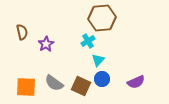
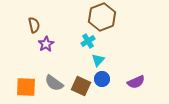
brown hexagon: moved 1 px up; rotated 16 degrees counterclockwise
brown semicircle: moved 12 px right, 7 px up
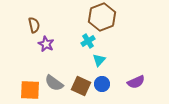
purple star: rotated 14 degrees counterclockwise
cyan triangle: moved 1 px right
blue circle: moved 5 px down
orange square: moved 4 px right, 3 px down
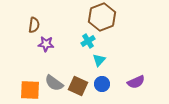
brown semicircle: rotated 21 degrees clockwise
purple star: rotated 21 degrees counterclockwise
brown square: moved 3 px left
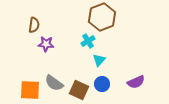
brown square: moved 1 px right, 4 px down
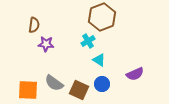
cyan triangle: rotated 40 degrees counterclockwise
purple semicircle: moved 1 px left, 8 px up
orange square: moved 2 px left
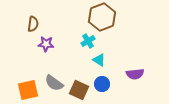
brown semicircle: moved 1 px left, 1 px up
purple semicircle: rotated 18 degrees clockwise
orange square: rotated 15 degrees counterclockwise
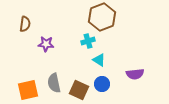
brown semicircle: moved 8 px left
cyan cross: rotated 16 degrees clockwise
gray semicircle: rotated 42 degrees clockwise
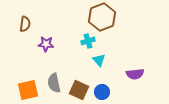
cyan triangle: rotated 16 degrees clockwise
blue circle: moved 8 px down
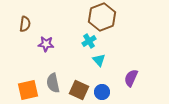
cyan cross: moved 1 px right; rotated 16 degrees counterclockwise
purple semicircle: moved 4 px left, 4 px down; rotated 120 degrees clockwise
gray semicircle: moved 1 px left
